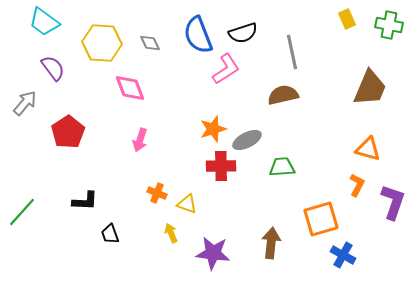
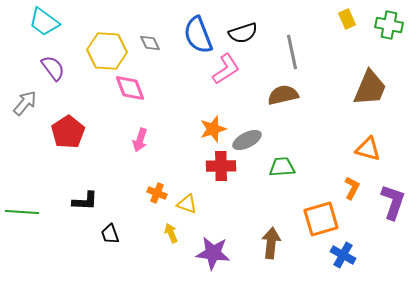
yellow hexagon: moved 5 px right, 8 px down
orange L-shape: moved 5 px left, 3 px down
green line: rotated 52 degrees clockwise
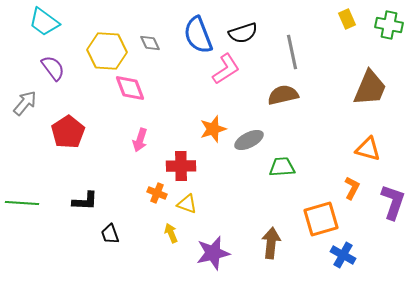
gray ellipse: moved 2 px right
red cross: moved 40 px left
green line: moved 9 px up
purple star: rotated 20 degrees counterclockwise
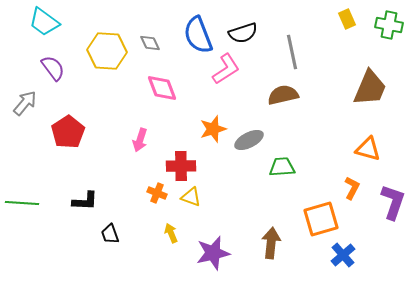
pink diamond: moved 32 px right
yellow triangle: moved 4 px right, 7 px up
blue cross: rotated 20 degrees clockwise
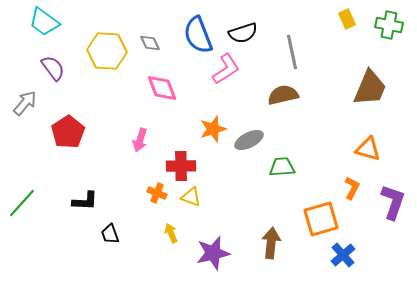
green line: rotated 52 degrees counterclockwise
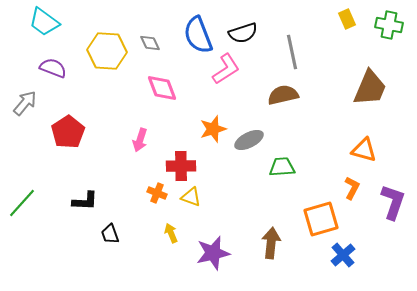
purple semicircle: rotated 32 degrees counterclockwise
orange triangle: moved 4 px left, 1 px down
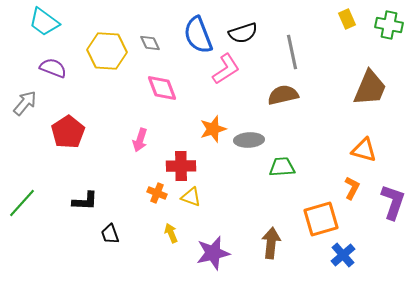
gray ellipse: rotated 24 degrees clockwise
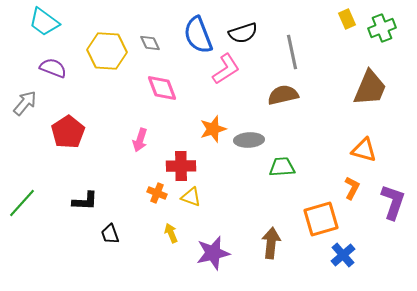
green cross: moved 7 px left, 3 px down; rotated 32 degrees counterclockwise
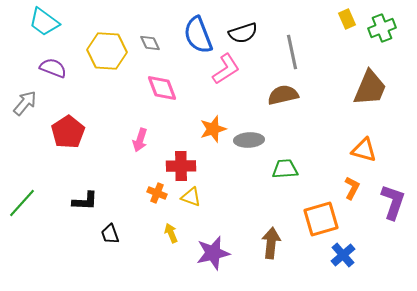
green trapezoid: moved 3 px right, 2 px down
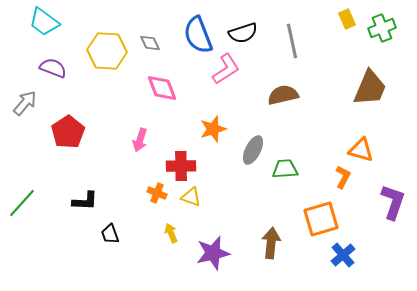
gray line: moved 11 px up
gray ellipse: moved 4 px right, 10 px down; rotated 60 degrees counterclockwise
orange triangle: moved 3 px left
orange L-shape: moved 9 px left, 11 px up
